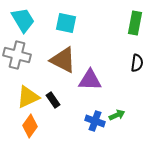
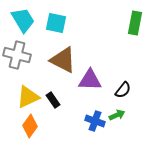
cyan square: moved 10 px left
black semicircle: moved 14 px left, 27 px down; rotated 30 degrees clockwise
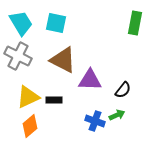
cyan trapezoid: moved 2 px left, 3 px down
gray cross: moved 1 px right, 1 px down; rotated 12 degrees clockwise
black rectangle: moved 1 px right; rotated 56 degrees counterclockwise
orange diamond: rotated 15 degrees clockwise
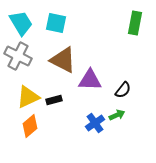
black rectangle: rotated 14 degrees counterclockwise
blue cross: moved 2 px down; rotated 36 degrees clockwise
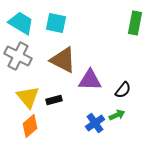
cyan trapezoid: rotated 28 degrees counterclockwise
yellow triangle: rotated 45 degrees counterclockwise
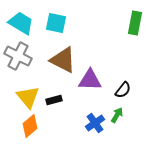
green arrow: rotated 35 degrees counterclockwise
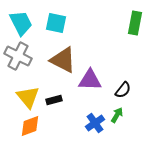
cyan trapezoid: rotated 32 degrees clockwise
orange diamond: rotated 20 degrees clockwise
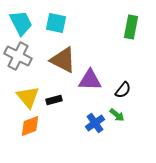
green rectangle: moved 4 px left, 4 px down
green arrow: rotated 98 degrees clockwise
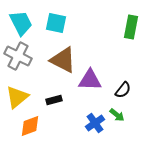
yellow triangle: moved 11 px left; rotated 30 degrees clockwise
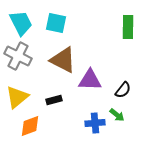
green rectangle: moved 3 px left; rotated 10 degrees counterclockwise
blue cross: rotated 30 degrees clockwise
